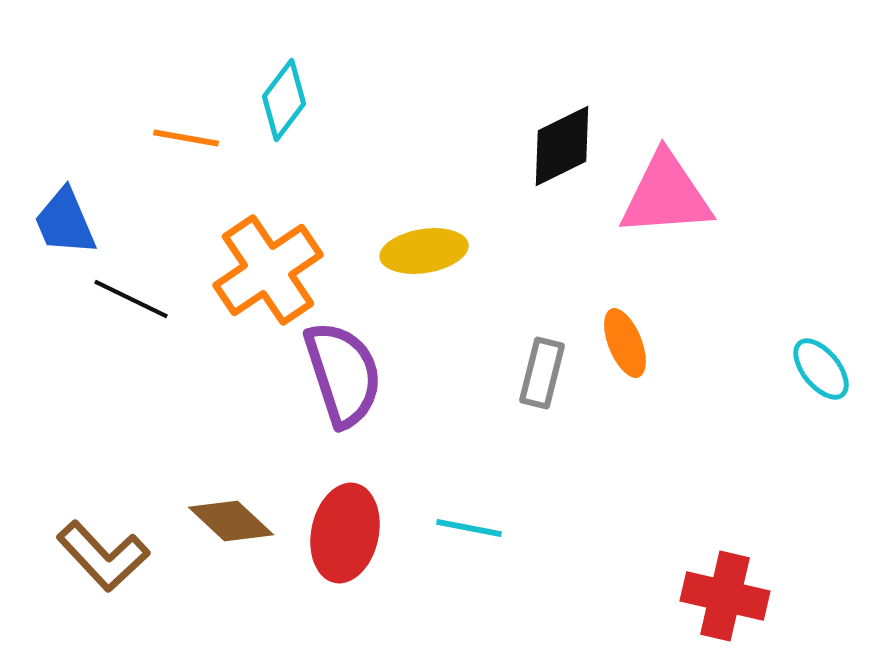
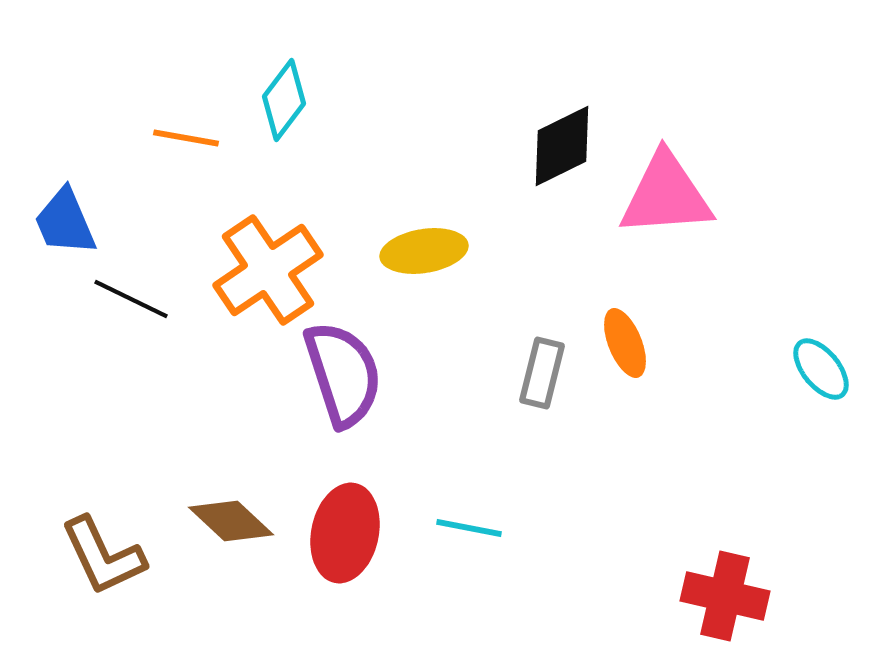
brown L-shape: rotated 18 degrees clockwise
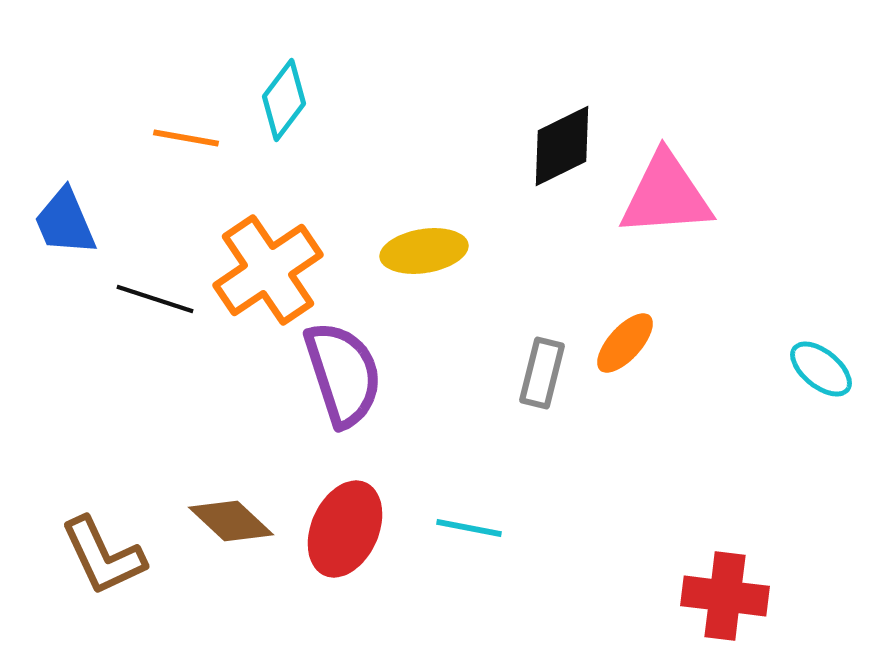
black line: moved 24 px right; rotated 8 degrees counterclockwise
orange ellipse: rotated 64 degrees clockwise
cyan ellipse: rotated 12 degrees counterclockwise
red ellipse: moved 4 px up; rotated 12 degrees clockwise
red cross: rotated 6 degrees counterclockwise
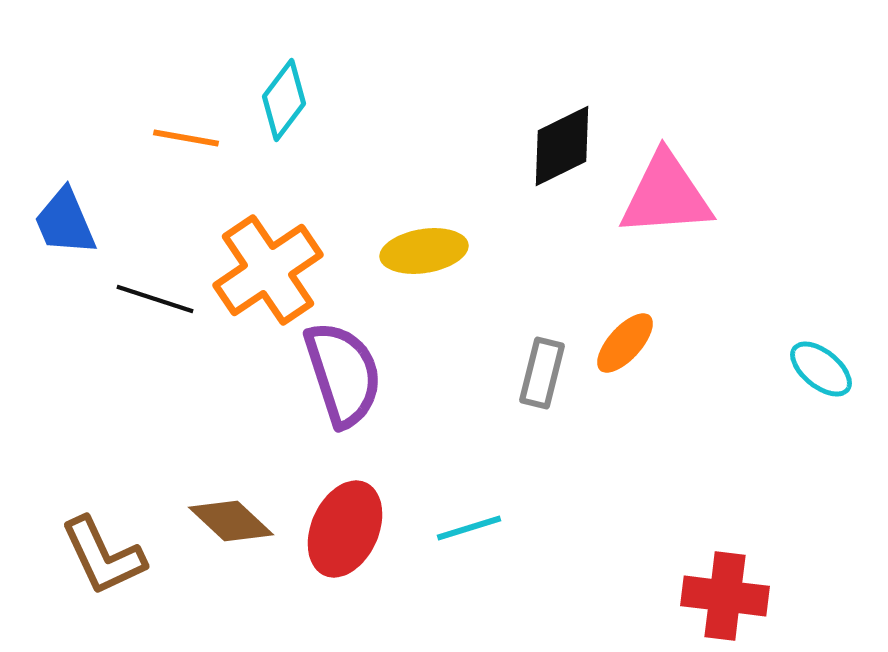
cyan line: rotated 28 degrees counterclockwise
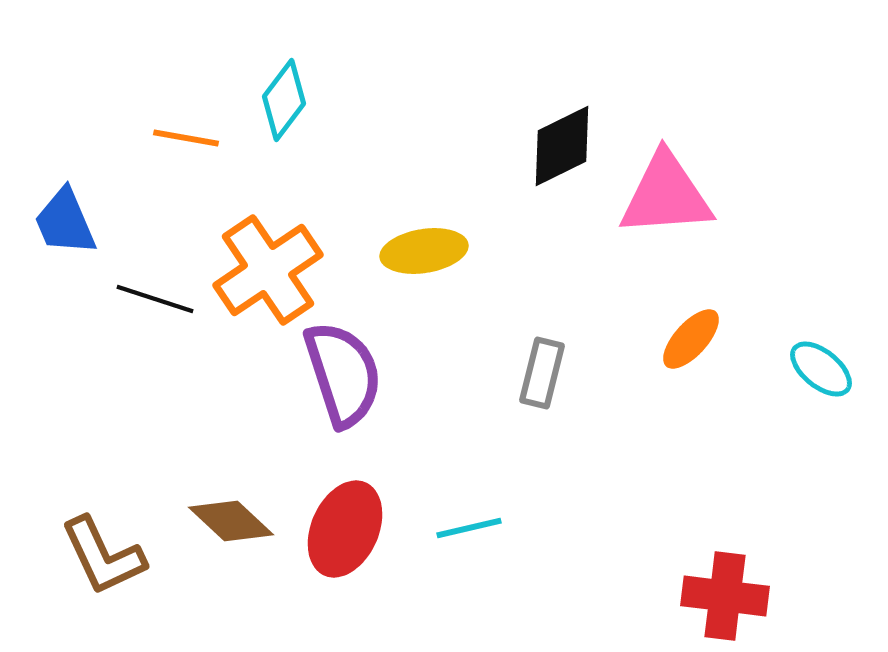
orange ellipse: moved 66 px right, 4 px up
cyan line: rotated 4 degrees clockwise
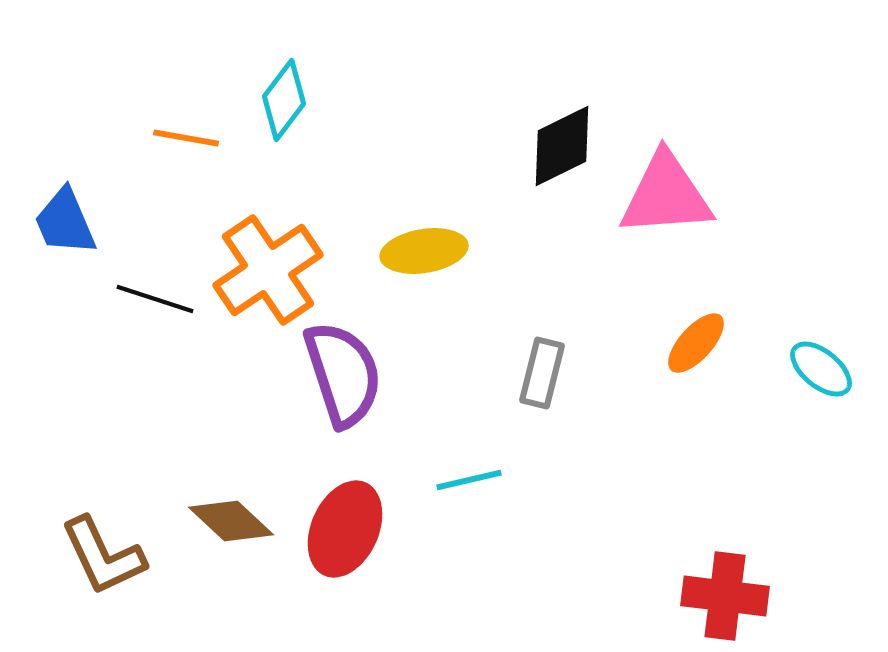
orange ellipse: moved 5 px right, 4 px down
cyan line: moved 48 px up
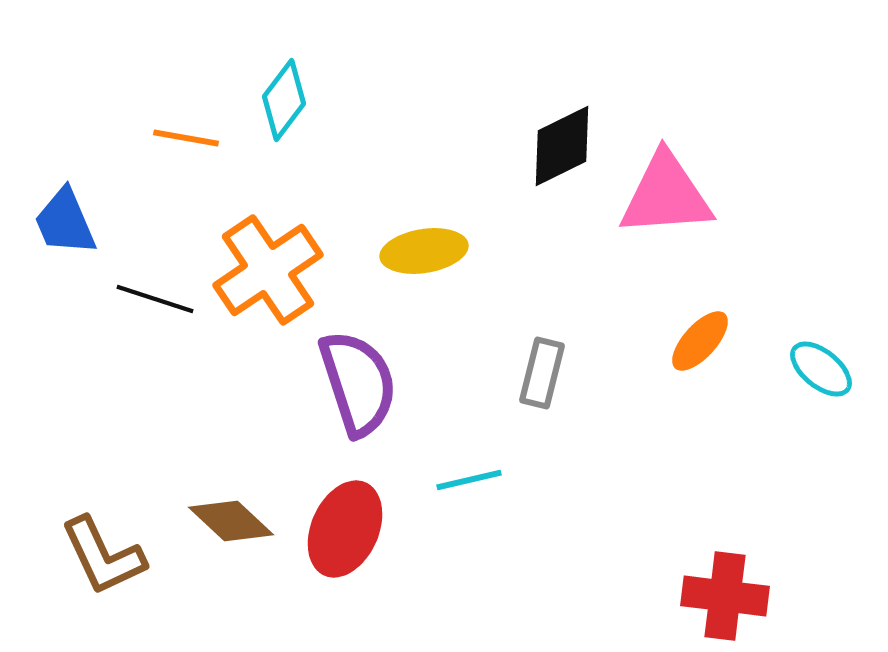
orange ellipse: moved 4 px right, 2 px up
purple semicircle: moved 15 px right, 9 px down
